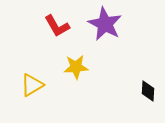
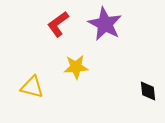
red L-shape: moved 1 px right, 2 px up; rotated 84 degrees clockwise
yellow triangle: moved 2 px down; rotated 45 degrees clockwise
black diamond: rotated 10 degrees counterclockwise
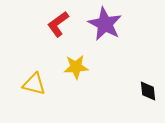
yellow triangle: moved 2 px right, 3 px up
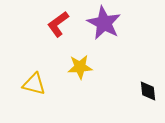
purple star: moved 1 px left, 1 px up
yellow star: moved 4 px right
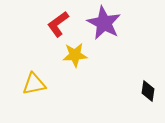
yellow star: moved 5 px left, 12 px up
yellow triangle: rotated 25 degrees counterclockwise
black diamond: rotated 15 degrees clockwise
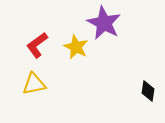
red L-shape: moved 21 px left, 21 px down
yellow star: moved 1 px right, 8 px up; rotated 30 degrees clockwise
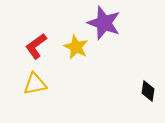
purple star: rotated 8 degrees counterclockwise
red L-shape: moved 1 px left, 1 px down
yellow triangle: moved 1 px right
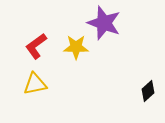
yellow star: rotated 25 degrees counterclockwise
black diamond: rotated 40 degrees clockwise
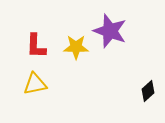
purple star: moved 6 px right, 8 px down
red L-shape: rotated 52 degrees counterclockwise
